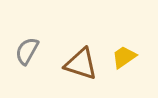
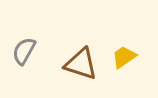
gray semicircle: moved 3 px left
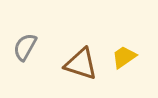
gray semicircle: moved 1 px right, 4 px up
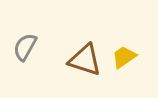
brown triangle: moved 4 px right, 4 px up
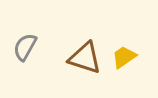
brown triangle: moved 2 px up
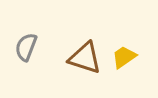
gray semicircle: moved 1 px right; rotated 8 degrees counterclockwise
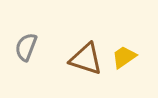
brown triangle: moved 1 px right, 1 px down
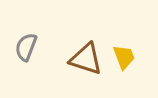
yellow trapezoid: rotated 104 degrees clockwise
